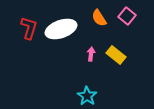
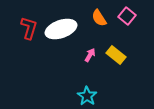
pink arrow: moved 1 px left, 1 px down; rotated 24 degrees clockwise
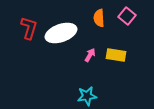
orange semicircle: rotated 30 degrees clockwise
white ellipse: moved 4 px down
yellow rectangle: rotated 30 degrees counterclockwise
cyan star: rotated 30 degrees clockwise
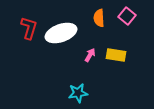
cyan star: moved 9 px left, 3 px up
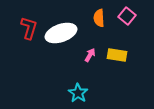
yellow rectangle: moved 1 px right
cyan star: rotated 30 degrees counterclockwise
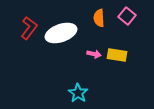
red L-shape: rotated 20 degrees clockwise
pink arrow: moved 4 px right, 1 px up; rotated 72 degrees clockwise
